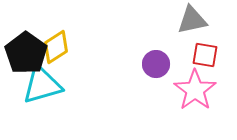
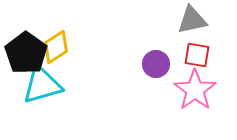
red square: moved 8 px left
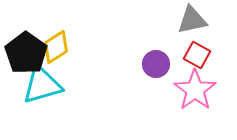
red square: rotated 20 degrees clockwise
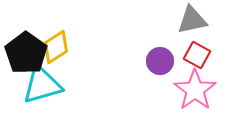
purple circle: moved 4 px right, 3 px up
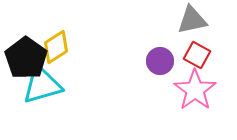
black pentagon: moved 5 px down
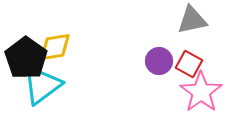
yellow diamond: moved 1 px left; rotated 24 degrees clockwise
red square: moved 8 px left, 9 px down
purple circle: moved 1 px left
cyan triangle: rotated 21 degrees counterclockwise
pink star: moved 6 px right, 2 px down
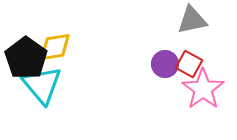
purple circle: moved 6 px right, 3 px down
cyan triangle: rotated 33 degrees counterclockwise
pink star: moved 2 px right, 3 px up
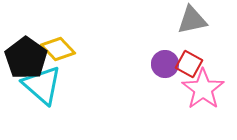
yellow diamond: moved 3 px right, 2 px down; rotated 56 degrees clockwise
cyan triangle: rotated 9 degrees counterclockwise
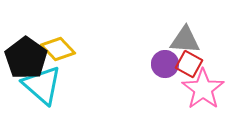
gray triangle: moved 7 px left, 20 px down; rotated 16 degrees clockwise
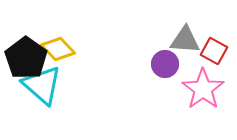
red square: moved 25 px right, 13 px up
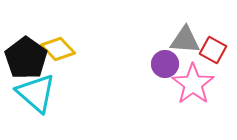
red square: moved 1 px left, 1 px up
cyan triangle: moved 6 px left, 8 px down
pink star: moved 10 px left, 5 px up
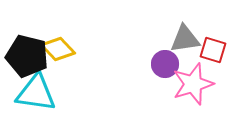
gray triangle: moved 1 px up; rotated 12 degrees counterclockwise
red square: rotated 12 degrees counterclockwise
black pentagon: moved 1 px right, 2 px up; rotated 21 degrees counterclockwise
pink star: rotated 18 degrees clockwise
cyan triangle: rotated 33 degrees counterclockwise
